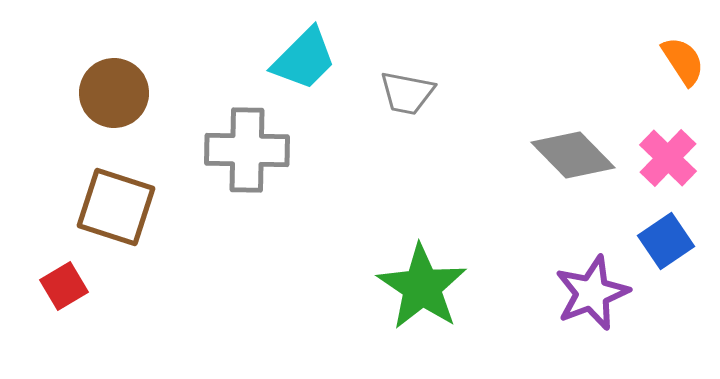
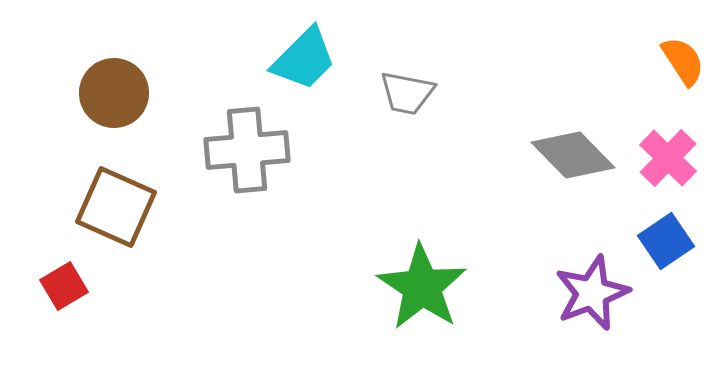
gray cross: rotated 6 degrees counterclockwise
brown square: rotated 6 degrees clockwise
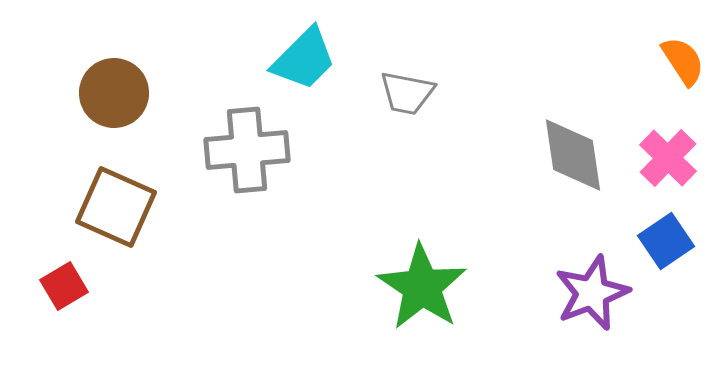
gray diamond: rotated 36 degrees clockwise
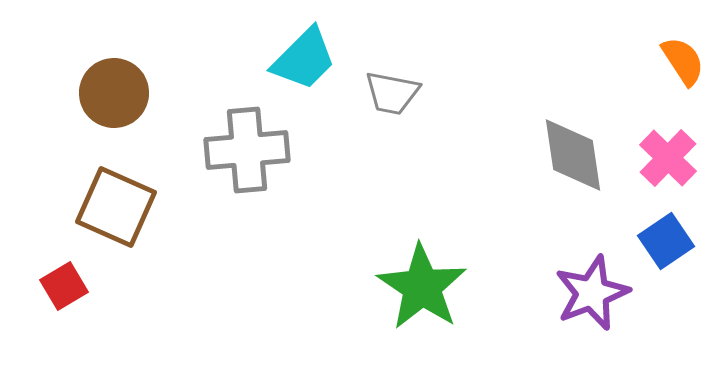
gray trapezoid: moved 15 px left
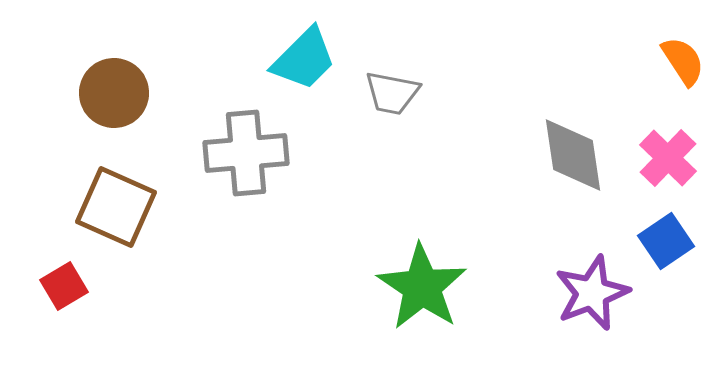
gray cross: moved 1 px left, 3 px down
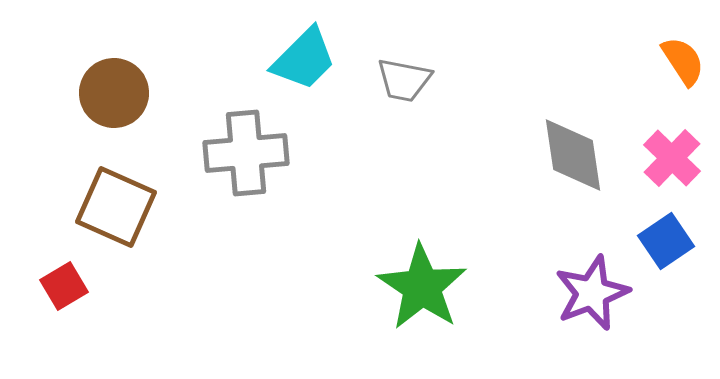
gray trapezoid: moved 12 px right, 13 px up
pink cross: moved 4 px right
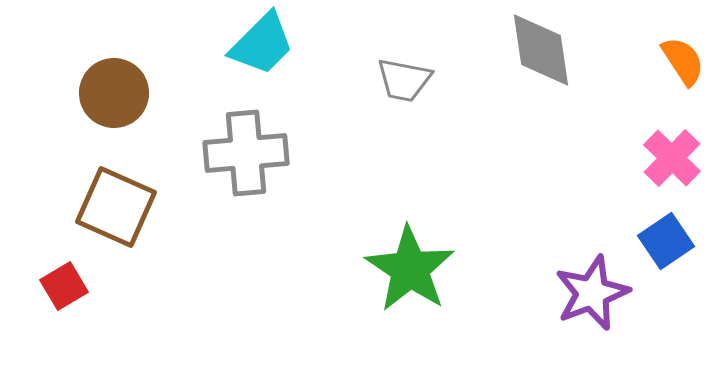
cyan trapezoid: moved 42 px left, 15 px up
gray diamond: moved 32 px left, 105 px up
green star: moved 12 px left, 18 px up
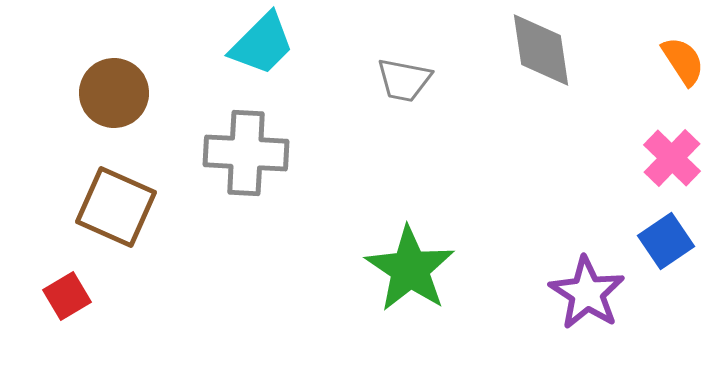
gray cross: rotated 8 degrees clockwise
red square: moved 3 px right, 10 px down
purple star: moved 5 px left; rotated 18 degrees counterclockwise
